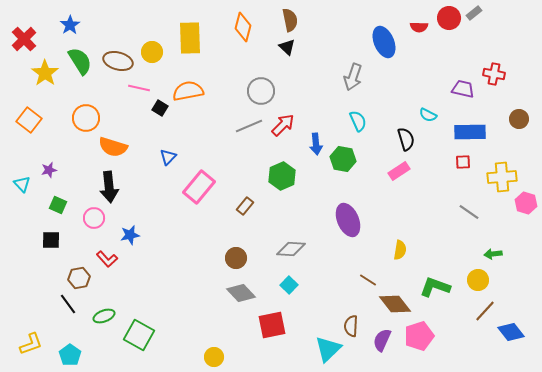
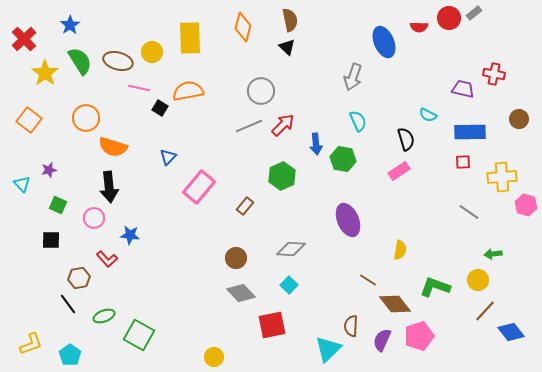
pink hexagon at (526, 203): moved 2 px down
blue star at (130, 235): rotated 18 degrees clockwise
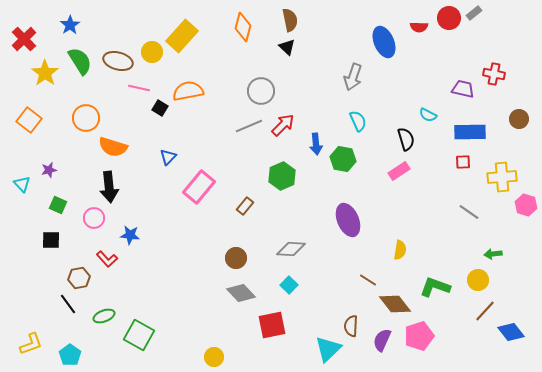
yellow rectangle at (190, 38): moved 8 px left, 2 px up; rotated 44 degrees clockwise
